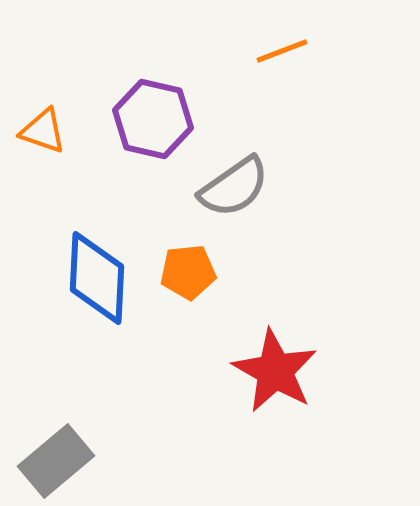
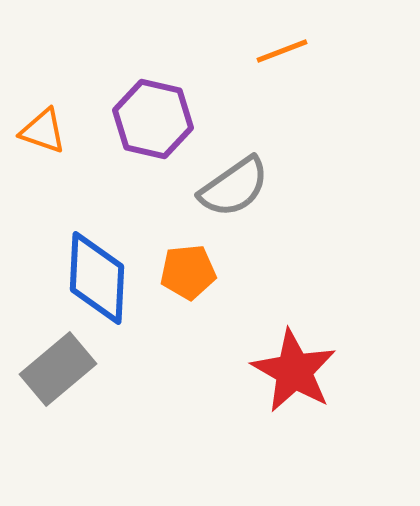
red star: moved 19 px right
gray rectangle: moved 2 px right, 92 px up
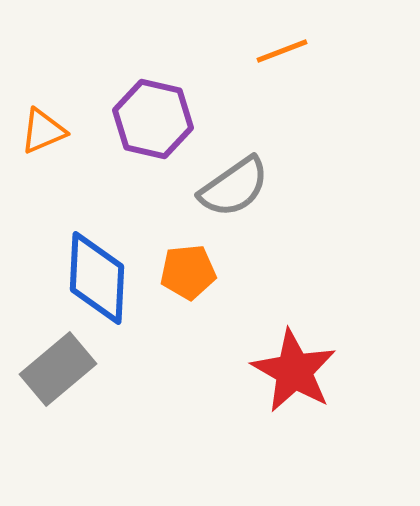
orange triangle: rotated 42 degrees counterclockwise
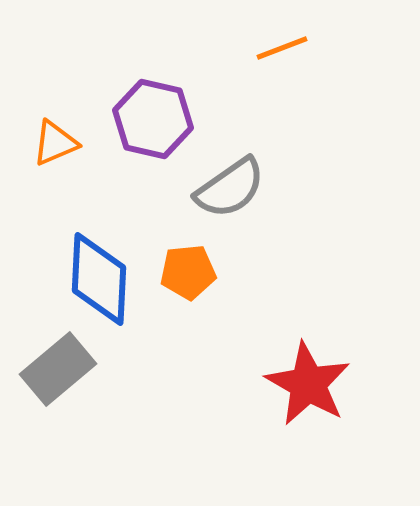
orange line: moved 3 px up
orange triangle: moved 12 px right, 12 px down
gray semicircle: moved 4 px left, 1 px down
blue diamond: moved 2 px right, 1 px down
red star: moved 14 px right, 13 px down
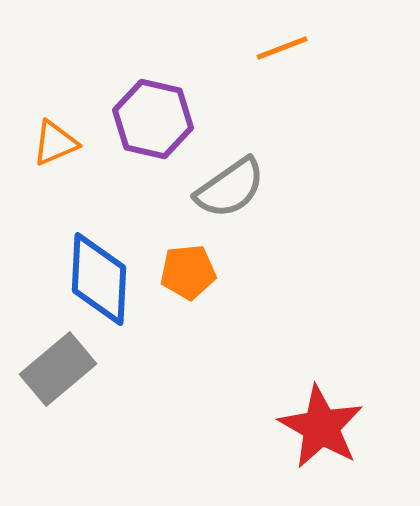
red star: moved 13 px right, 43 px down
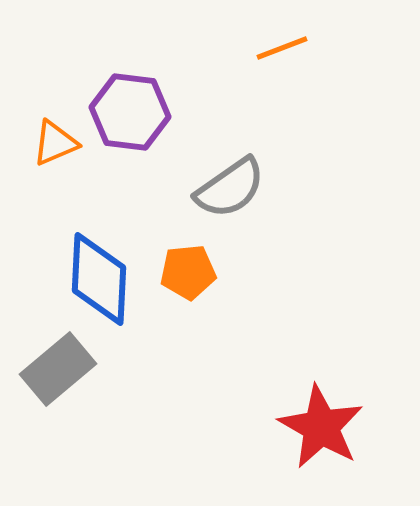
purple hexagon: moved 23 px left, 7 px up; rotated 6 degrees counterclockwise
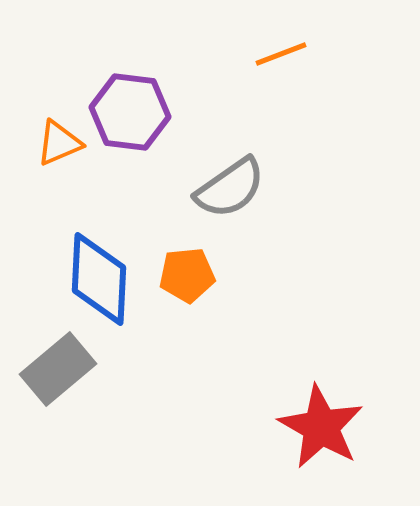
orange line: moved 1 px left, 6 px down
orange triangle: moved 4 px right
orange pentagon: moved 1 px left, 3 px down
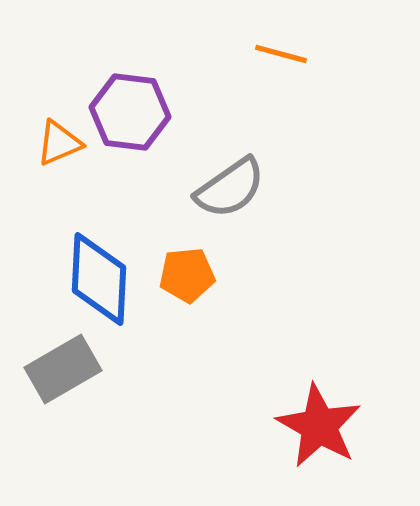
orange line: rotated 36 degrees clockwise
gray rectangle: moved 5 px right; rotated 10 degrees clockwise
red star: moved 2 px left, 1 px up
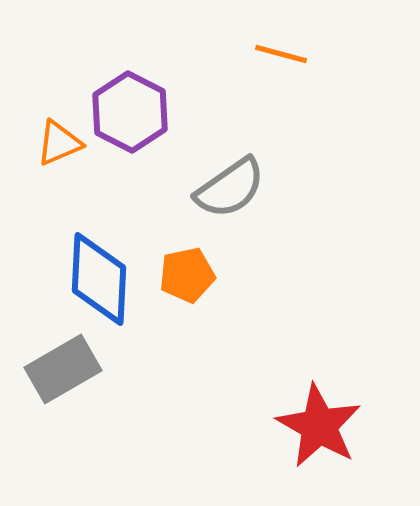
purple hexagon: rotated 20 degrees clockwise
orange pentagon: rotated 6 degrees counterclockwise
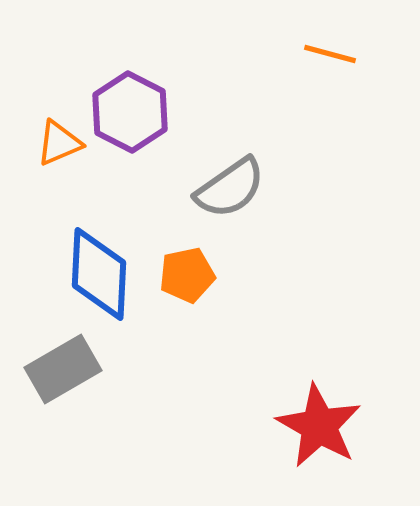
orange line: moved 49 px right
blue diamond: moved 5 px up
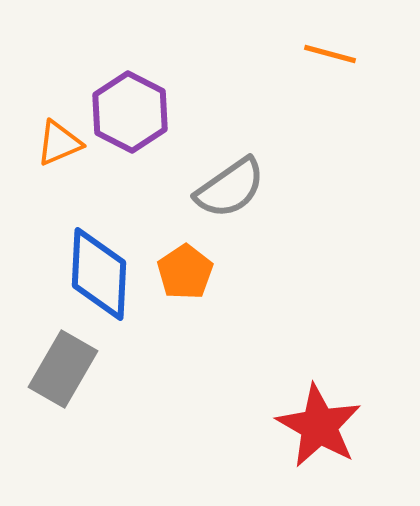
orange pentagon: moved 2 px left, 3 px up; rotated 22 degrees counterclockwise
gray rectangle: rotated 30 degrees counterclockwise
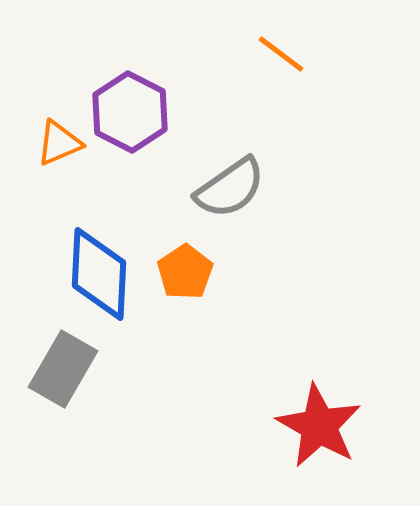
orange line: moved 49 px left; rotated 22 degrees clockwise
